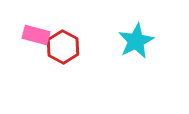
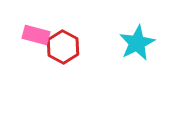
cyan star: moved 1 px right, 2 px down
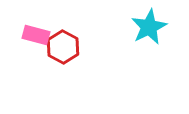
cyan star: moved 12 px right, 16 px up
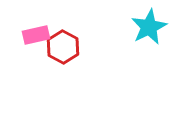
pink rectangle: rotated 28 degrees counterclockwise
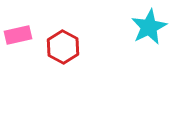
pink rectangle: moved 18 px left
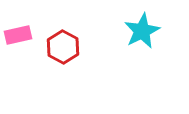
cyan star: moved 7 px left, 4 px down
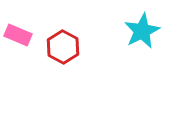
pink rectangle: rotated 36 degrees clockwise
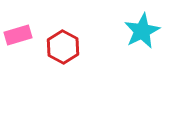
pink rectangle: rotated 40 degrees counterclockwise
